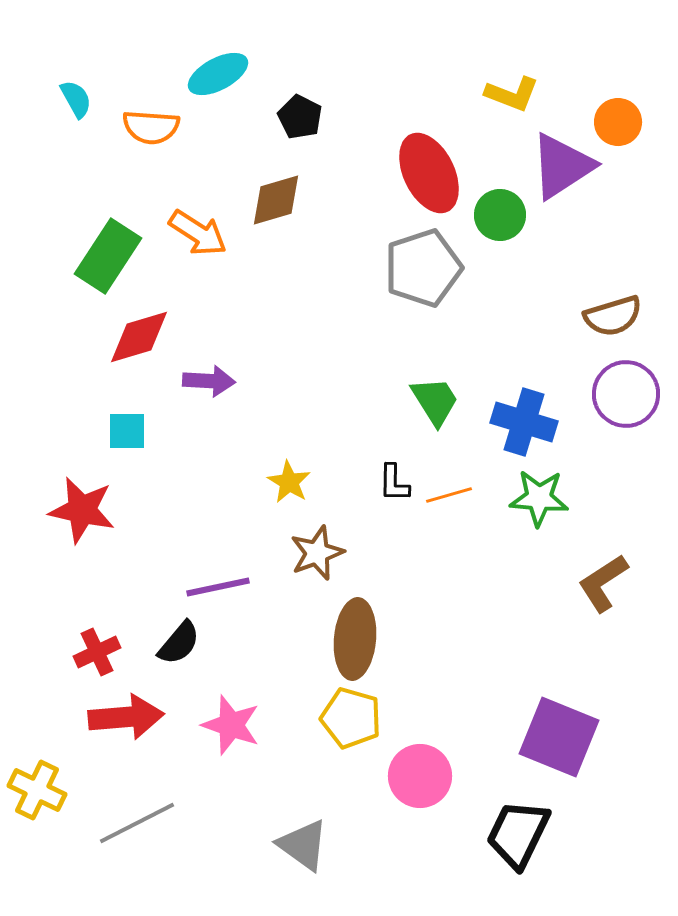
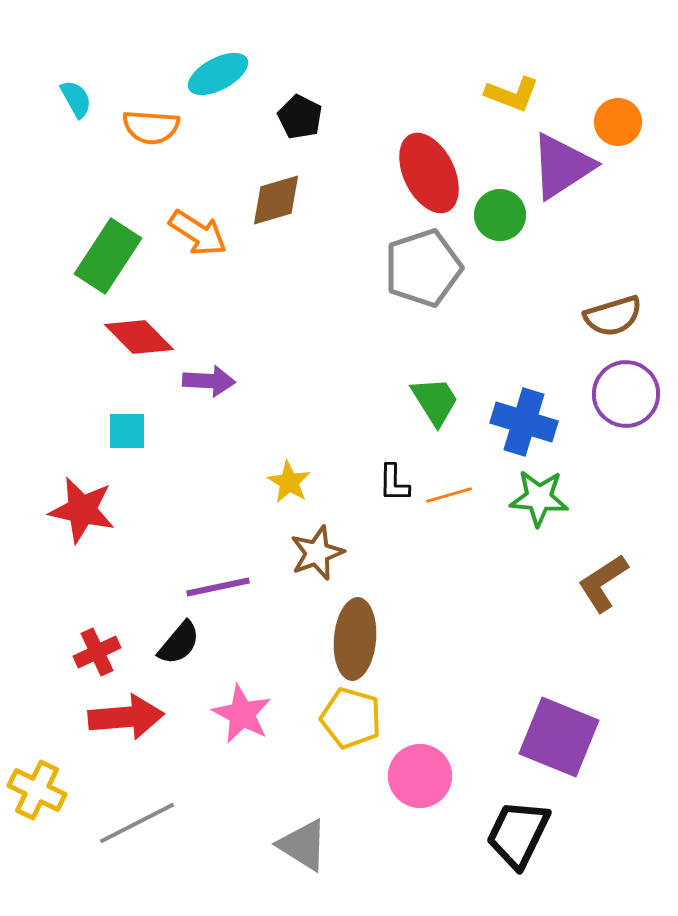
red diamond: rotated 62 degrees clockwise
pink star: moved 11 px right, 11 px up; rotated 8 degrees clockwise
gray triangle: rotated 4 degrees counterclockwise
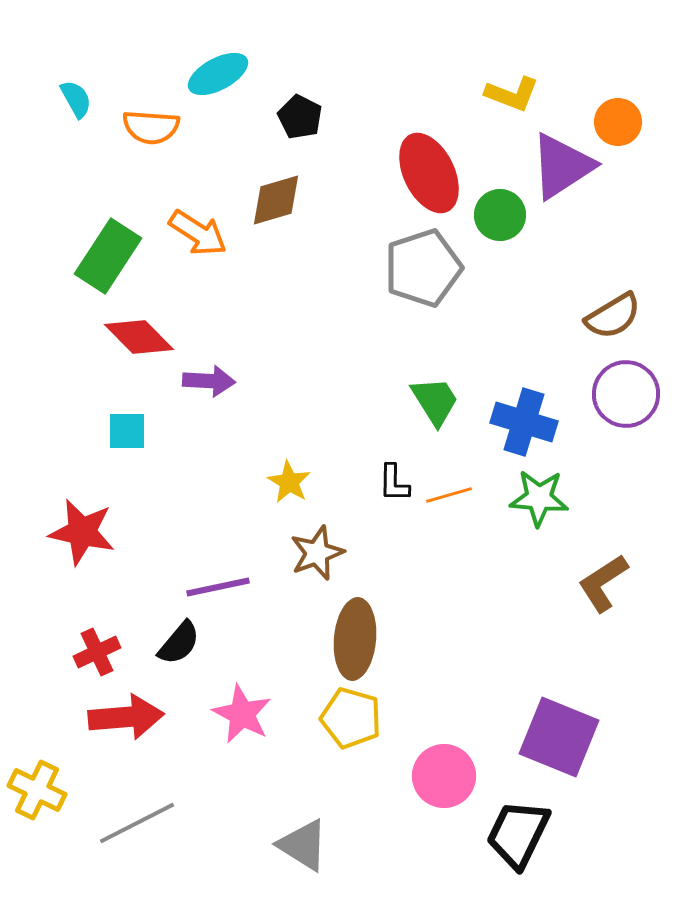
brown semicircle: rotated 14 degrees counterclockwise
red star: moved 22 px down
pink circle: moved 24 px right
